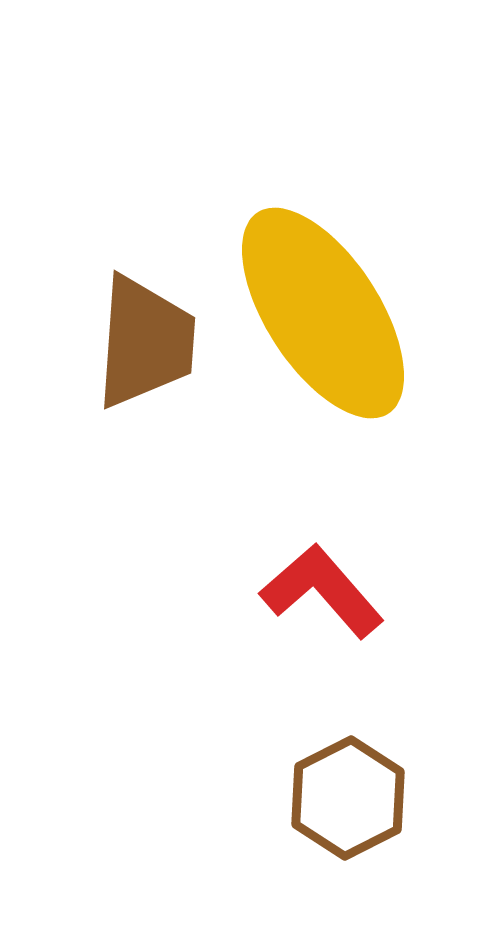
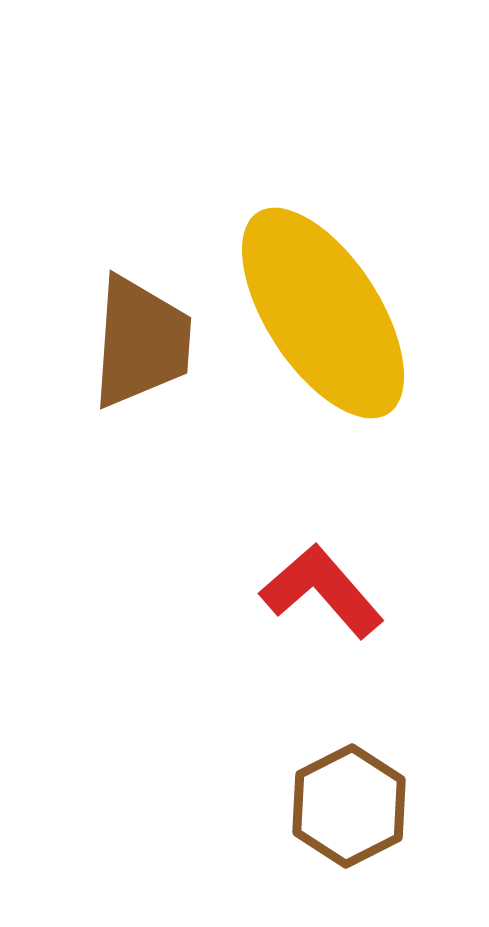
brown trapezoid: moved 4 px left
brown hexagon: moved 1 px right, 8 px down
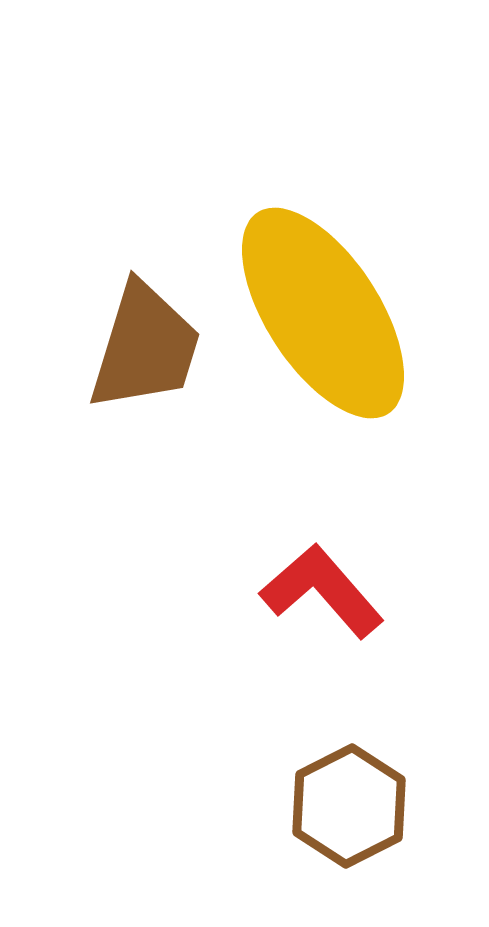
brown trapezoid: moved 4 px right, 5 px down; rotated 13 degrees clockwise
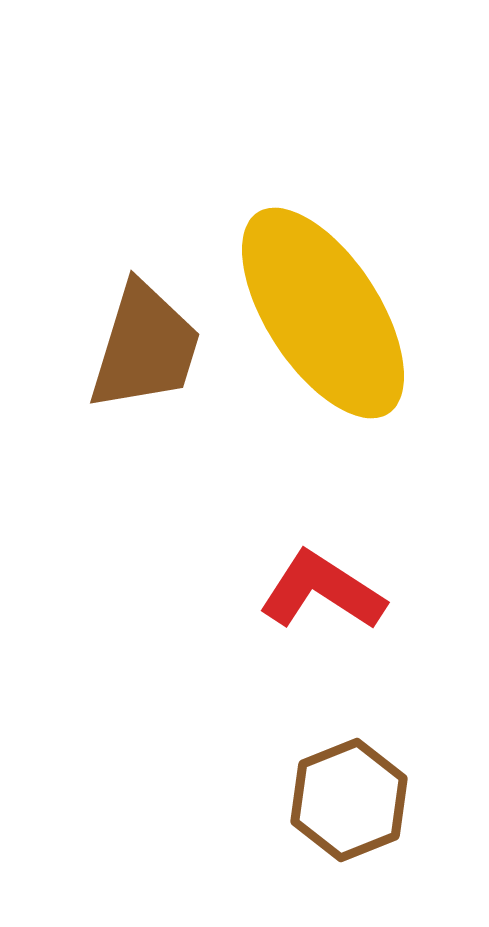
red L-shape: rotated 16 degrees counterclockwise
brown hexagon: moved 6 px up; rotated 5 degrees clockwise
